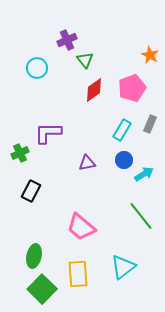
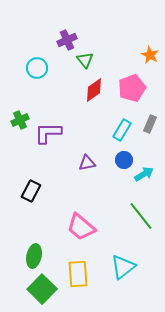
green cross: moved 33 px up
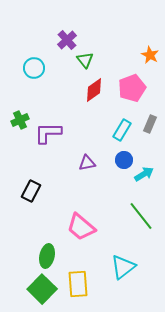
purple cross: rotated 18 degrees counterclockwise
cyan circle: moved 3 px left
green ellipse: moved 13 px right
yellow rectangle: moved 10 px down
